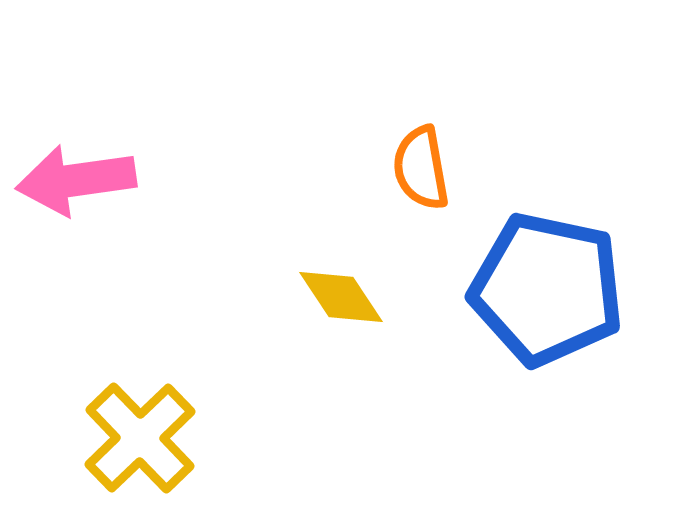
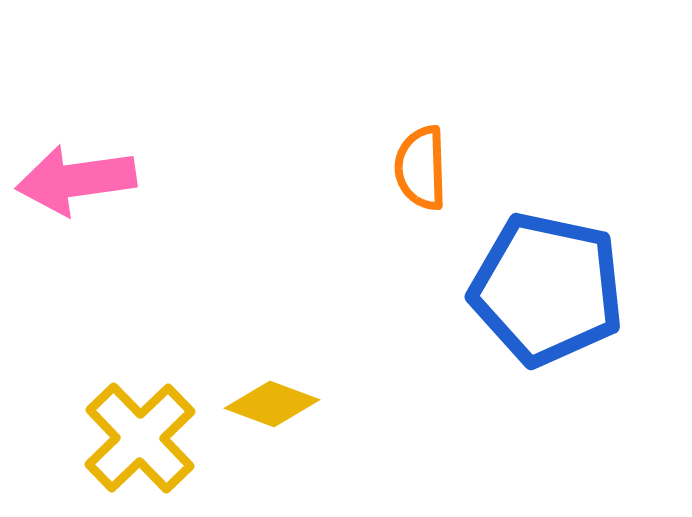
orange semicircle: rotated 8 degrees clockwise
yellow diamond: moved 69 px left, 107 px down; rotated 36 degrees counterclockwise
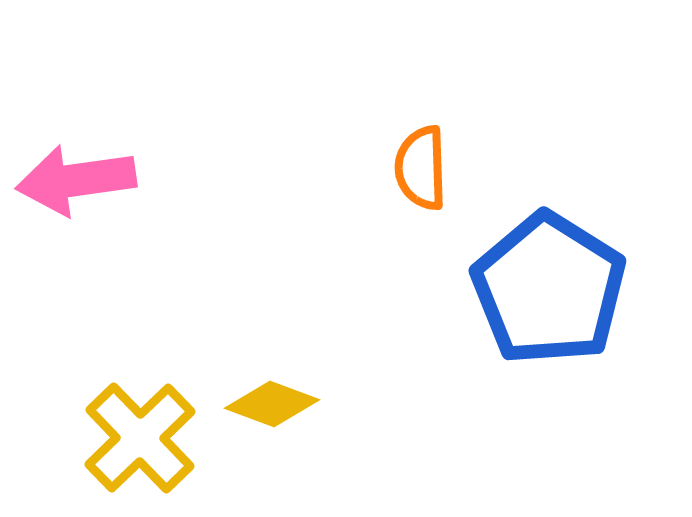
blue pentagon: moved 2 px right; rotated 20 degrees clockwise
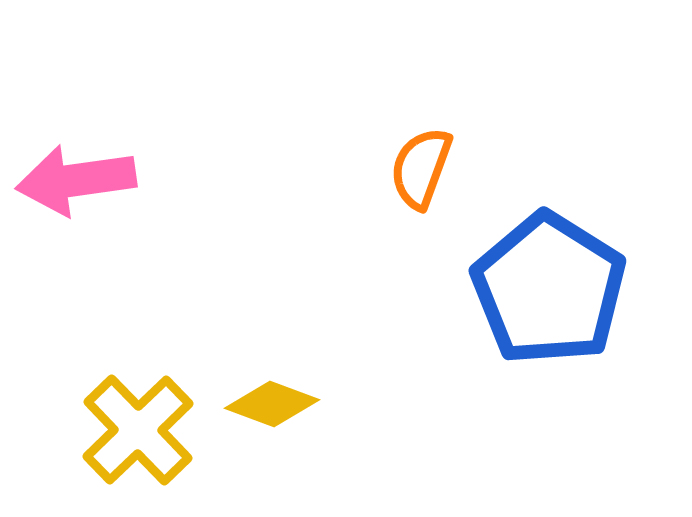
orange semicircle: rotated 22 degrees clockwise
yellow cross: moved 2 px left, 8 px up
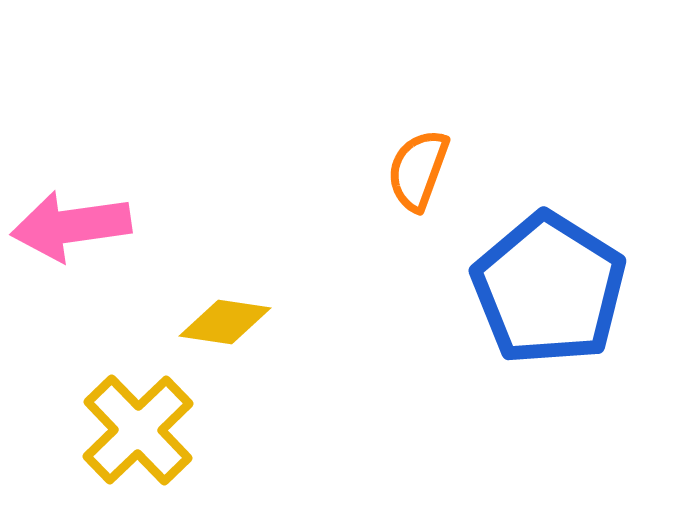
orange semicircle: moved 3 px left, 2 px down
pink arrow: moved 5 px left, 46 px down
yellow diamond: moved 47 px left, 82 px up; rotated 12 degrees counterclockwise
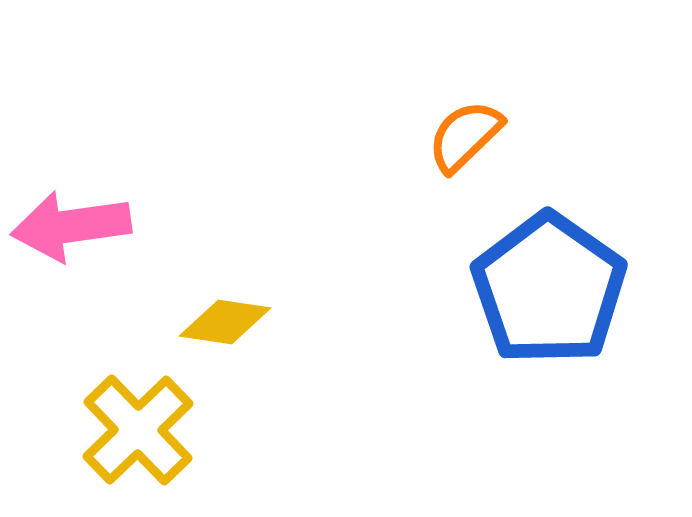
orange semicircle: moved 47 px right, 34 px up; rotated 26 degrees clockwise
blue pentagon: rotated 3 degrees clockwise
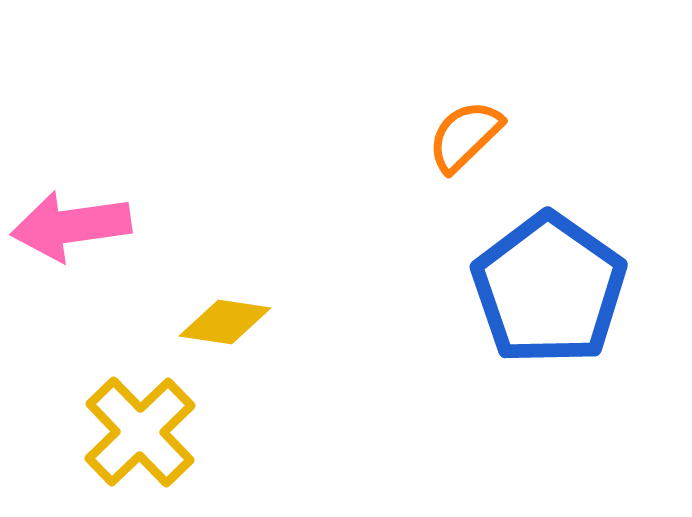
yellow cross: moved 2 px right, 2 px down
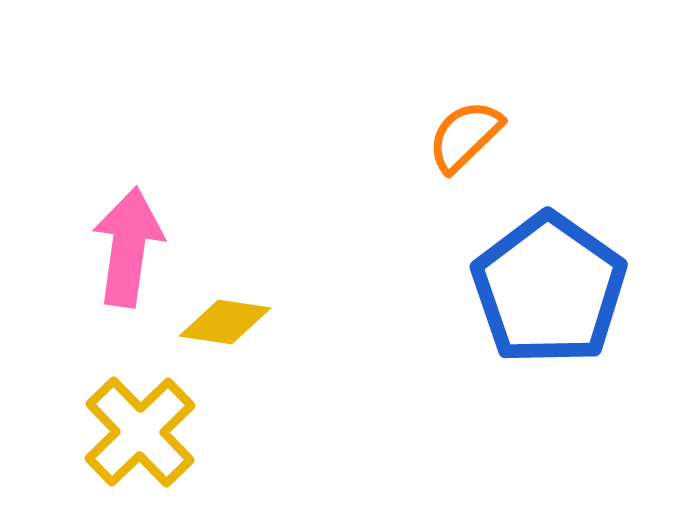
pink arrow: moved 57 px right, 21 px down; rotated 106 degrees clockwise
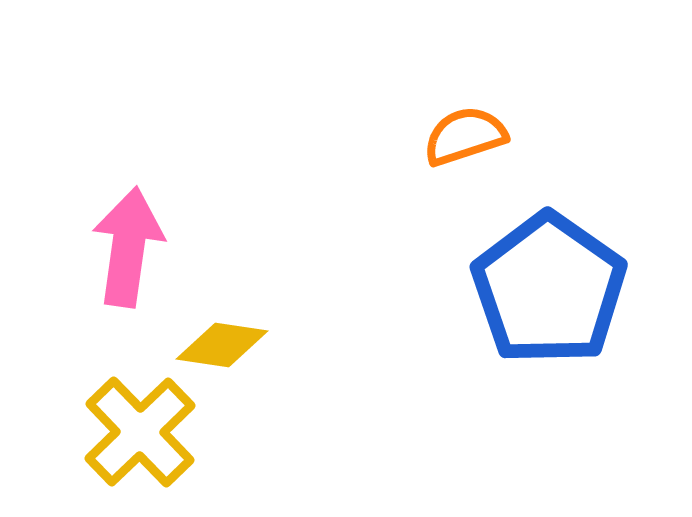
orange semicircle: rotated 26 degrees clockwise
yellow diamond: moved 3 px left, 23 px down
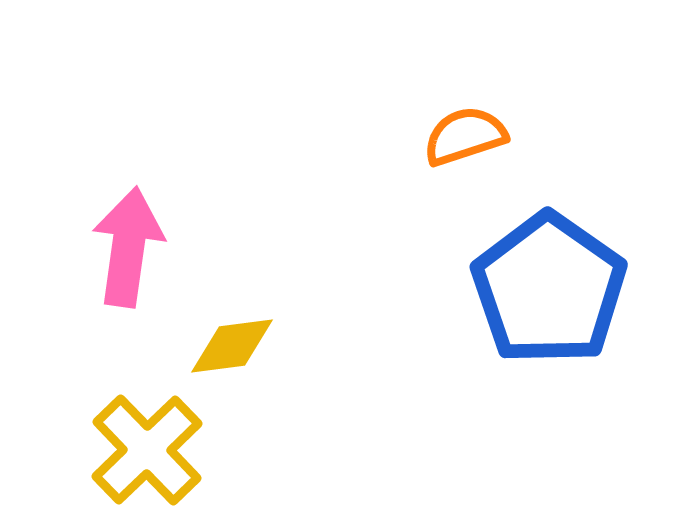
yellow diamond: moved 10 px right, 1 px down; rotated 16 degrees counterclockwise
yellow cross: moved 7 px right, 18 px down
